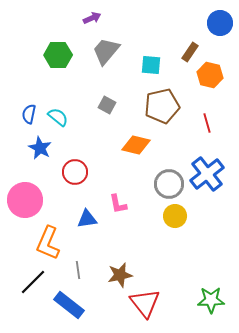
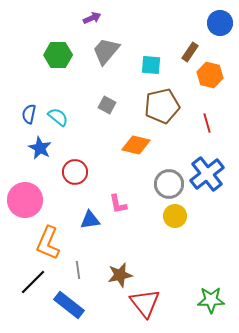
blue triangle: moved 3 px right, 1 px down
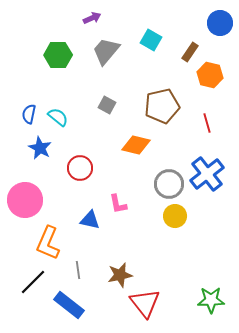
cyan square: moved 25 px up; rotated 25 degrees clockwise
red circle: moved 5 px right, 4 px up
blue triangle: rotated 20 degrees clockwise
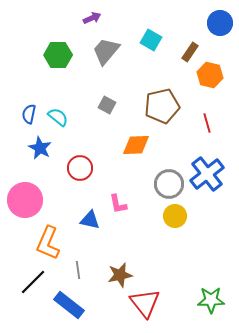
orange diamond: rotated 16 degrees counterclockwise
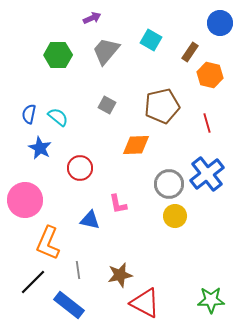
red triangle: rotated 24 degrees counterclockwise
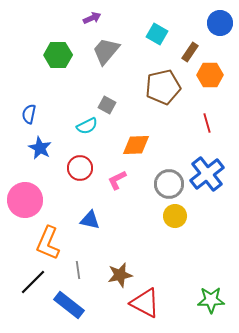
cyan square: moved 6 px right, 6 px up
orange hexagon: rotated 15 degrees counterclockwise
brown pentagon: moved 1 px right, 19 px up
cyan semicircle: moved 29 px right, 9 px down; rotated 115 degrees clockwise
pink L-shape: moved 1 px left, 24 px up; rotated 75 degrees clockwise
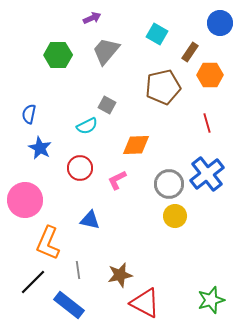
green star: rotated 16 degrees counterclockwise
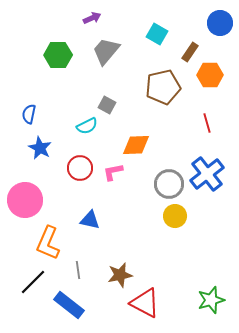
pink L-shape: moved 4 px left, 8 px up; rotated 15 degrees clockwise
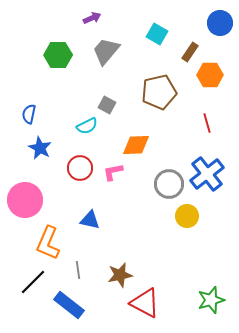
brown pentagon: moved 4 px left, 5 px down
yellow circle: moved 12 px right
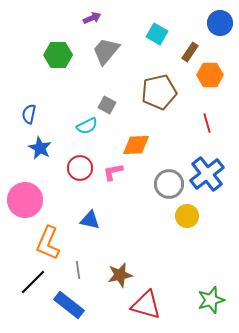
red triangle: moved 1 px right, 2 px down; rotated 12 degrees counterclockwise
